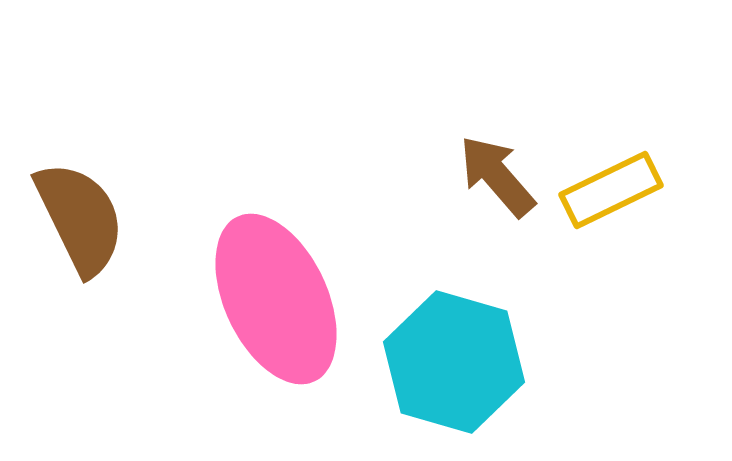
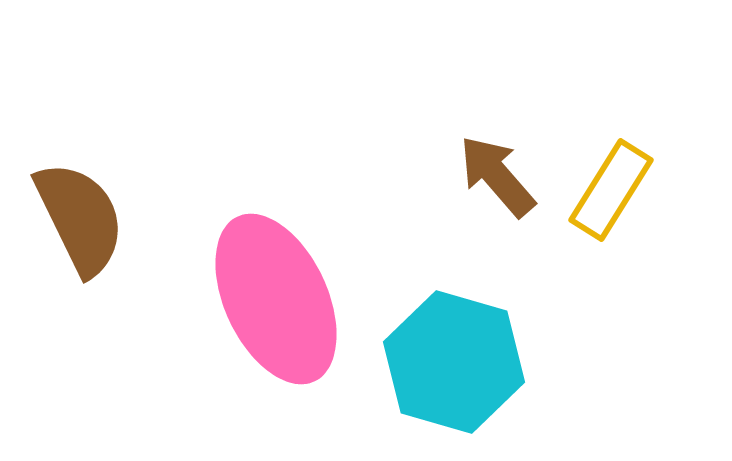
yellow rectangle: rotated 32 degrees counterclockwise
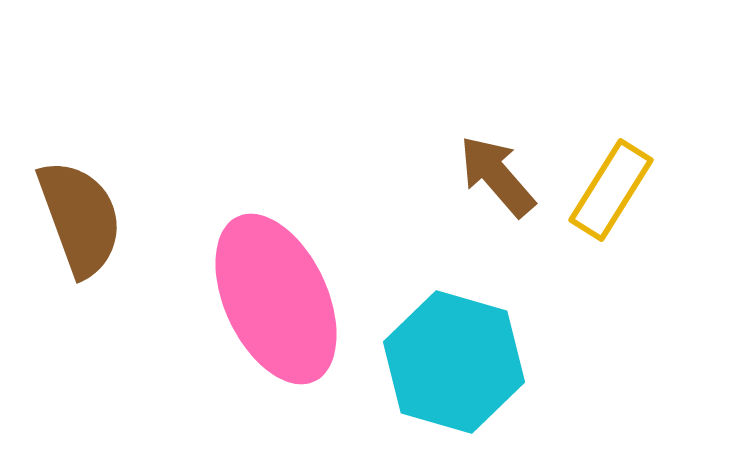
brown semicircle: rotated 6 degrees clockwise
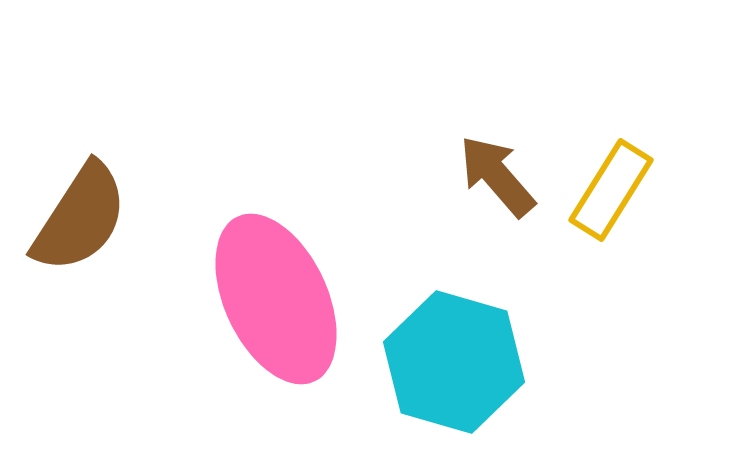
brown semicircle: rotated 53 degrees clockwise
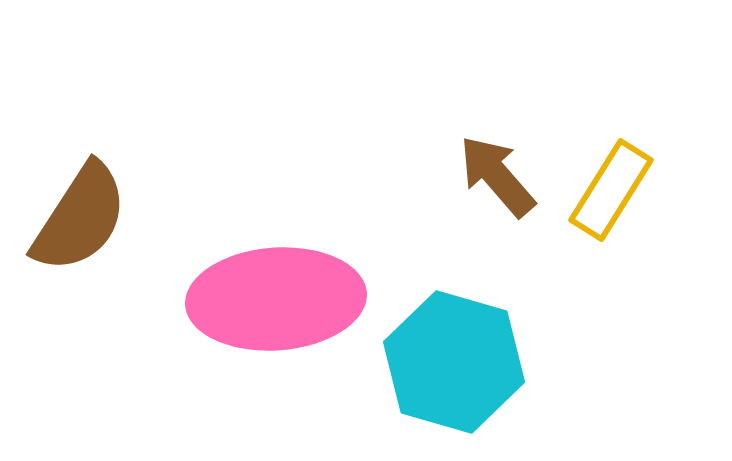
pink ellipse: rotated 69 degrees counterclockwise
